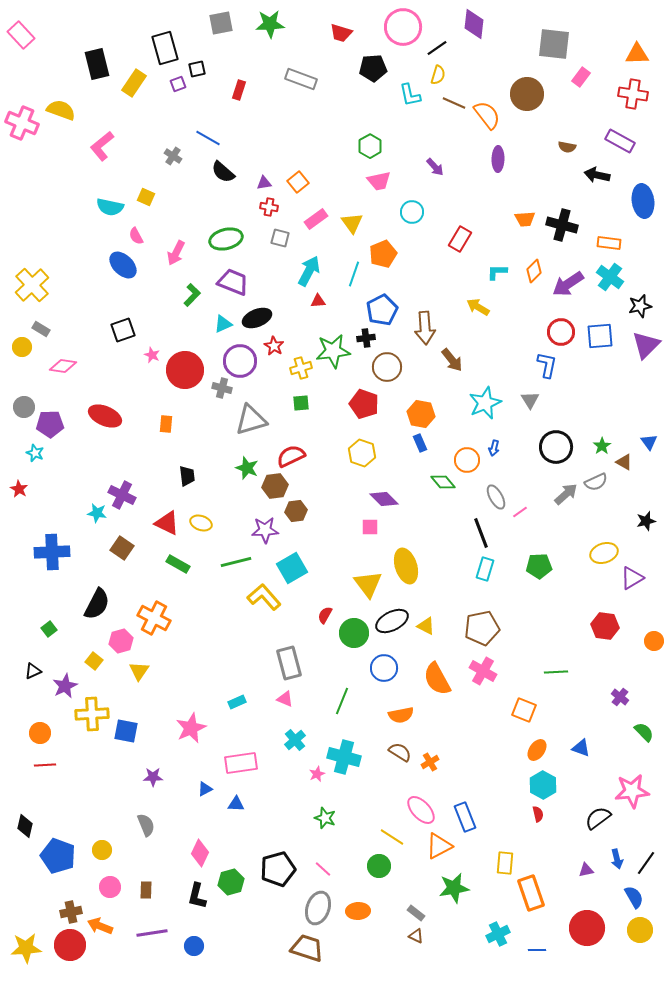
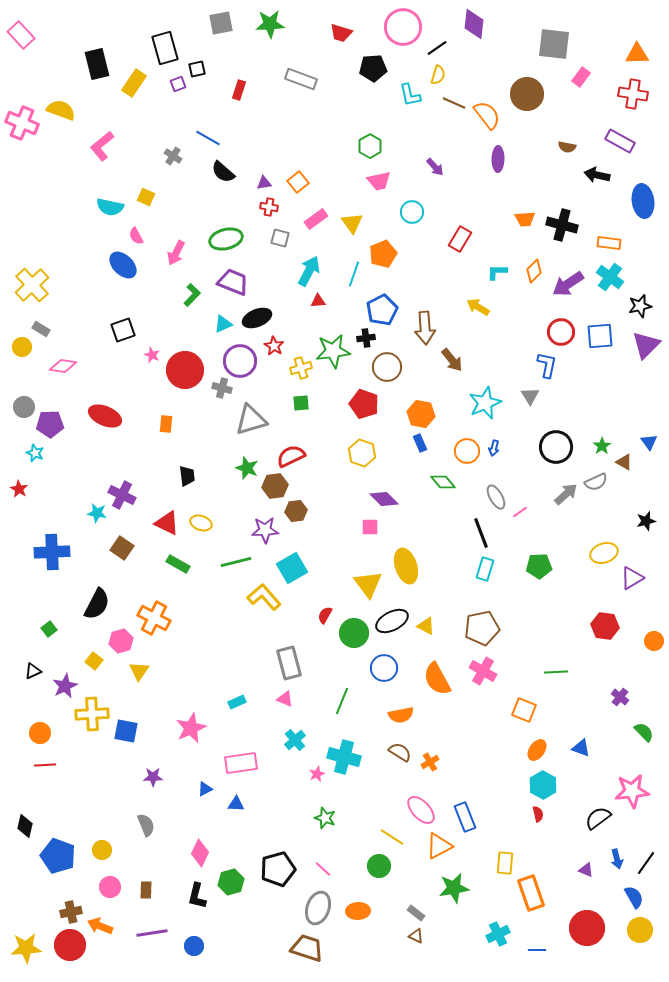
gray triangle at (530, 400): moved 4 px up
orange circle at (467, 460): moved 9 px up
purple triangle at (586, 870): rotated 35 degrees clockwise
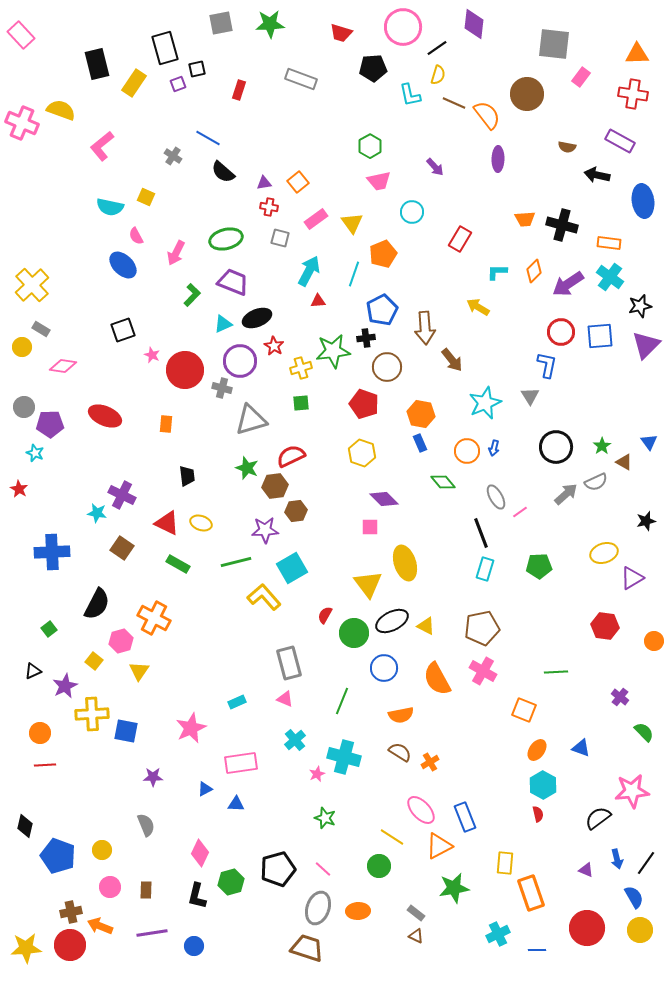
yellow ellipse at (406, 566): moved 1 px left, 3 px up
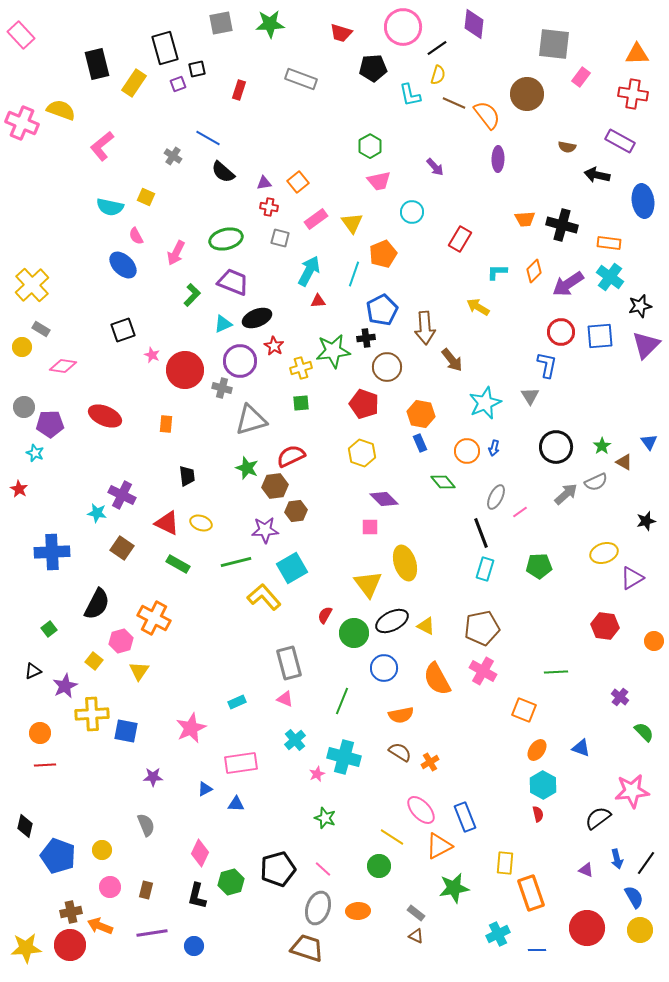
gray ellipse at (496, 497): rotated 55 degrees clockwise
brown rectangle at (146, 890): rotated 12 degrees clockwise
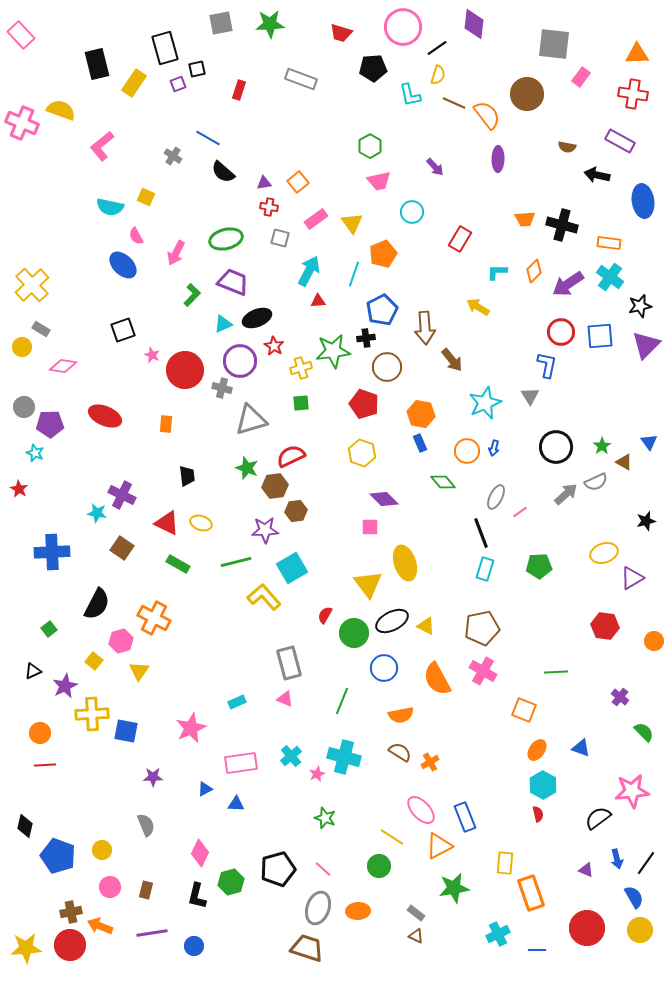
cyan cross at (295, 740): moved 4 px left, 16 px down
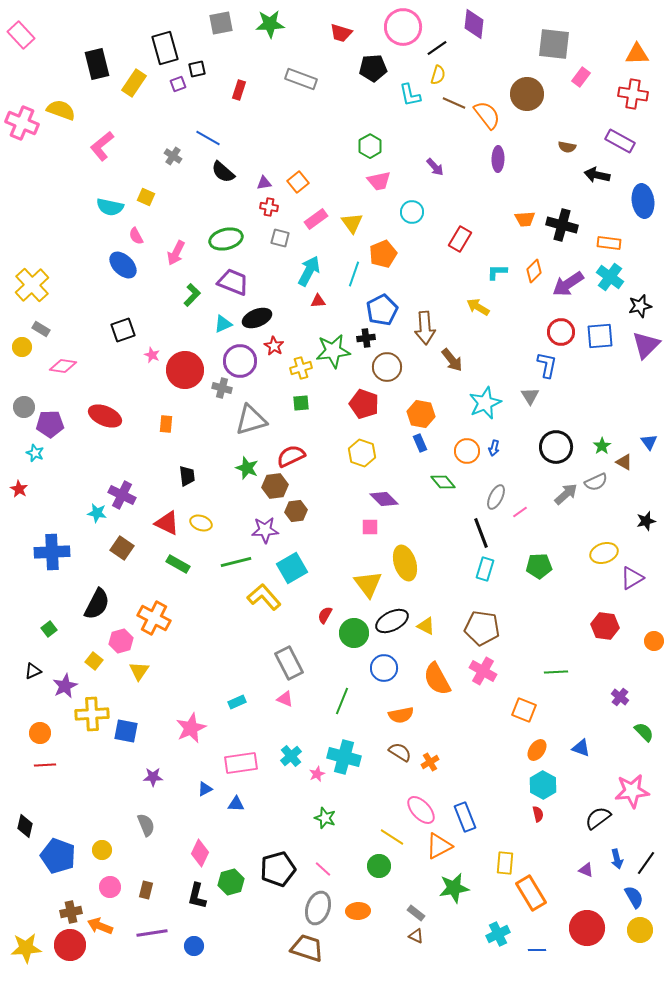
brown pentagon at (482, 628): rotated 20 degrees clockwise
gray rectangle at (289, 663): rotated 12 degrees counterclockwise
orange rectangle at (531, 893): rotated 12 degrees counterclockwise
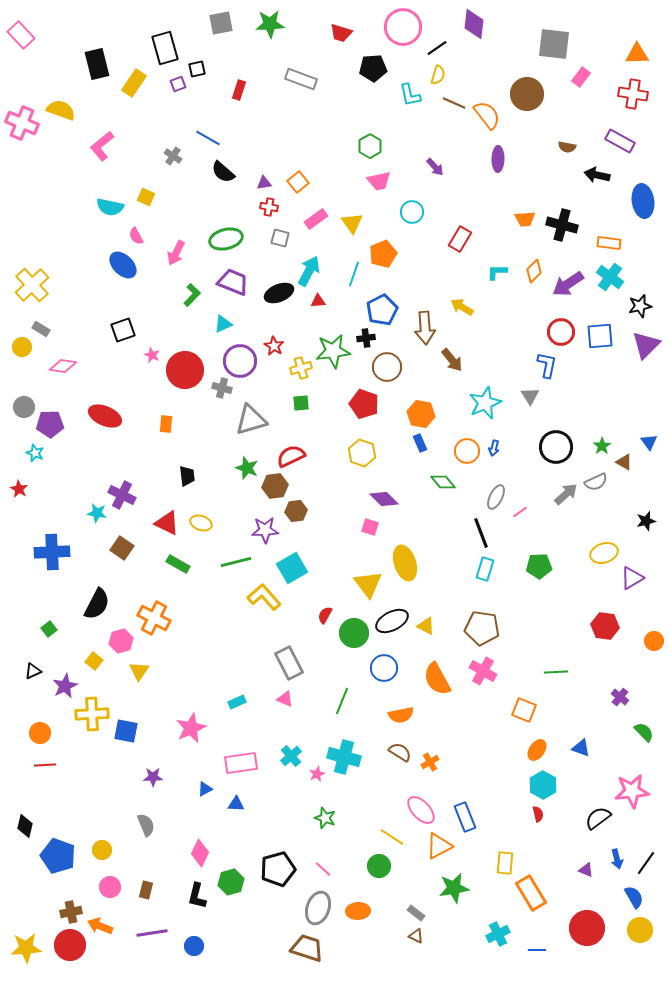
yellow arrow at (478, 307): moved 16 px left
black ellipse at (257, 318): moved 22 px right, 25 px up
pink square at (370, 527): rotated 18 degrees clockwise
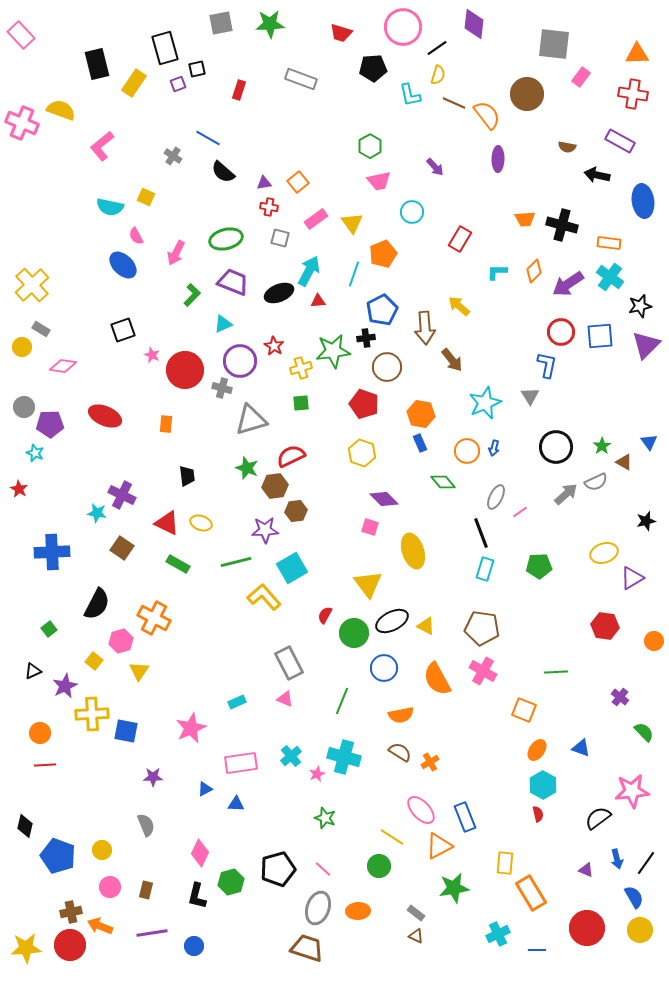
yellow arrow at (462, 307): moved 3 px left, 1 px up; rotated 10 degrees clockwise
yellow ellipse at (405, 563): moved 8 px right, 12 px up
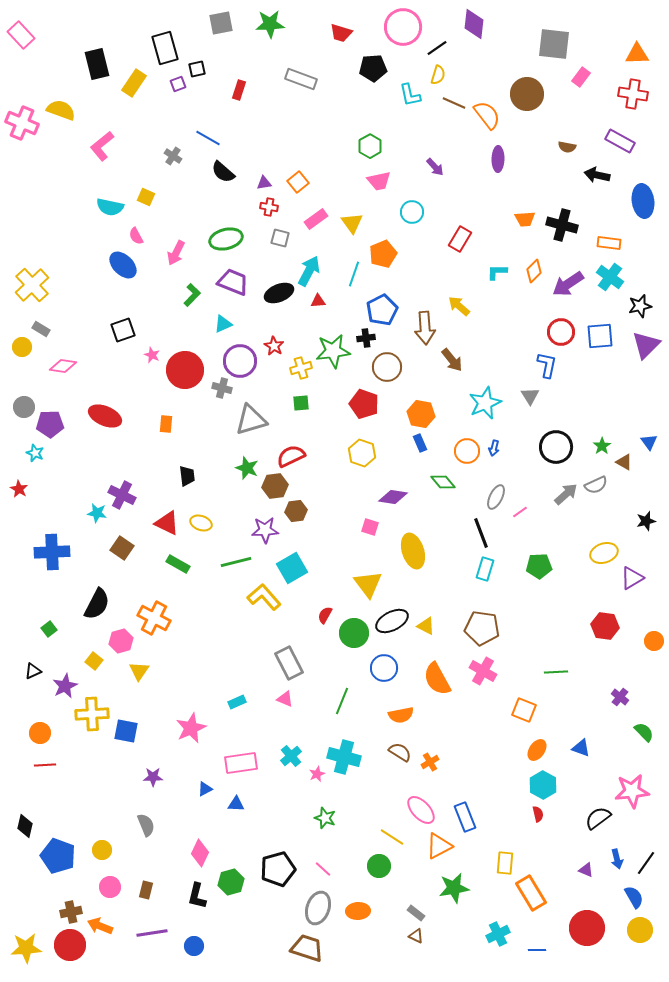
gray semicircle at (596, 482): moved 3 px down
purple diamond at (384, 499): moved 9 px right, 2 px up; rotated 36 degrees counterclockwise
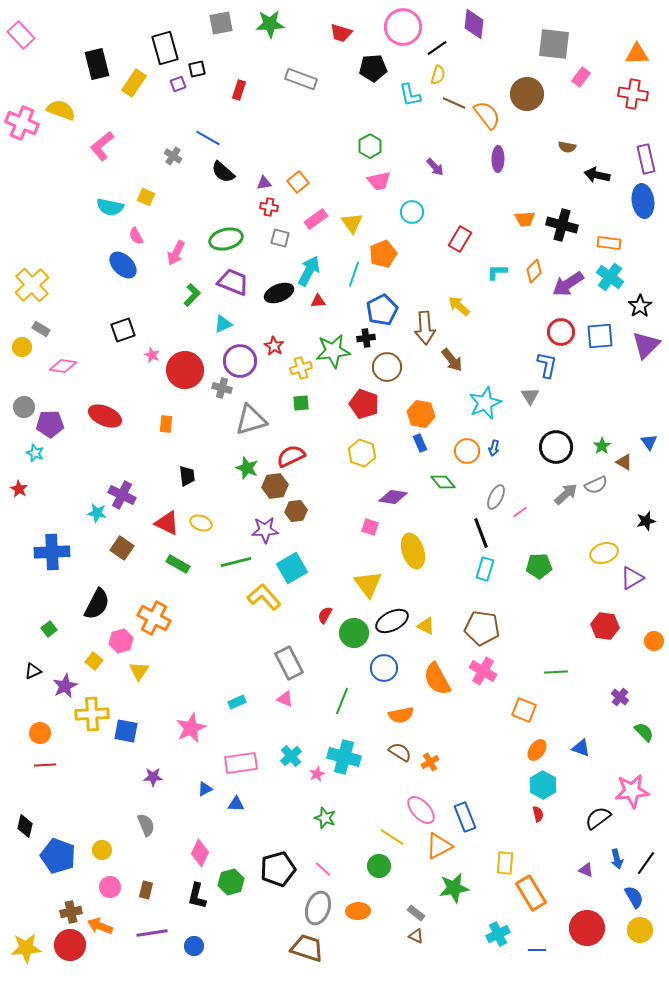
purple rectangle at (620, 141): moved 26 px right, 18 px down; rotated 48 degrees clockwise
black star at (640, 306): rotated 20 degrees counterclockwise
